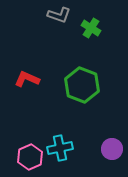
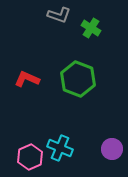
green hexagon: moved 4 px left, 6 px up
cyan cross: rotated 35 degrees clockwise
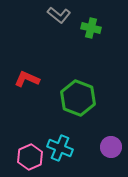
gray L-shape: rotated 20 degrees clockwise
green cross: rotated 18 degrees counterclockwise
green hexagon: moved 19 px down
purple circle: moved 1 px left, 2 px up
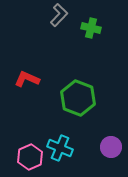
gray L-shape: rotated 85 degrees counterclockwise
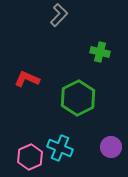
green cross: moved 9 px right, 24 px down
green hexagon: rotated 12 degrees clockwise
